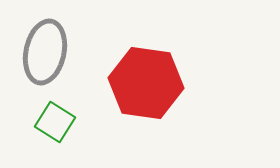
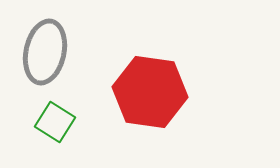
red hexagon: moved 4 px right, 9 px down
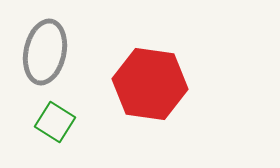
red hexagon: moved 8 px up
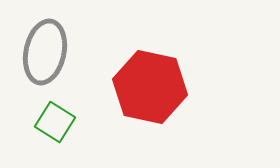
red hexagon: moved 3 px down; rotated 4 degrees clockwise
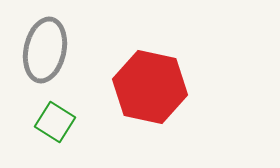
gray ellipse: moved 2 px up
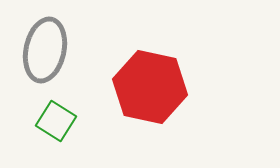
green square: moved 1 px right, 1 px up
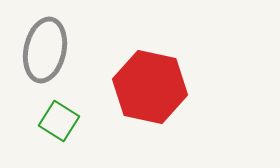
green square: moved 3 px right
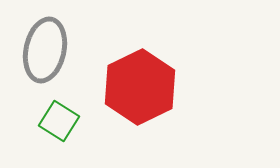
red hexagon: moved 10 px left; rotated 22 degrees clockwise
